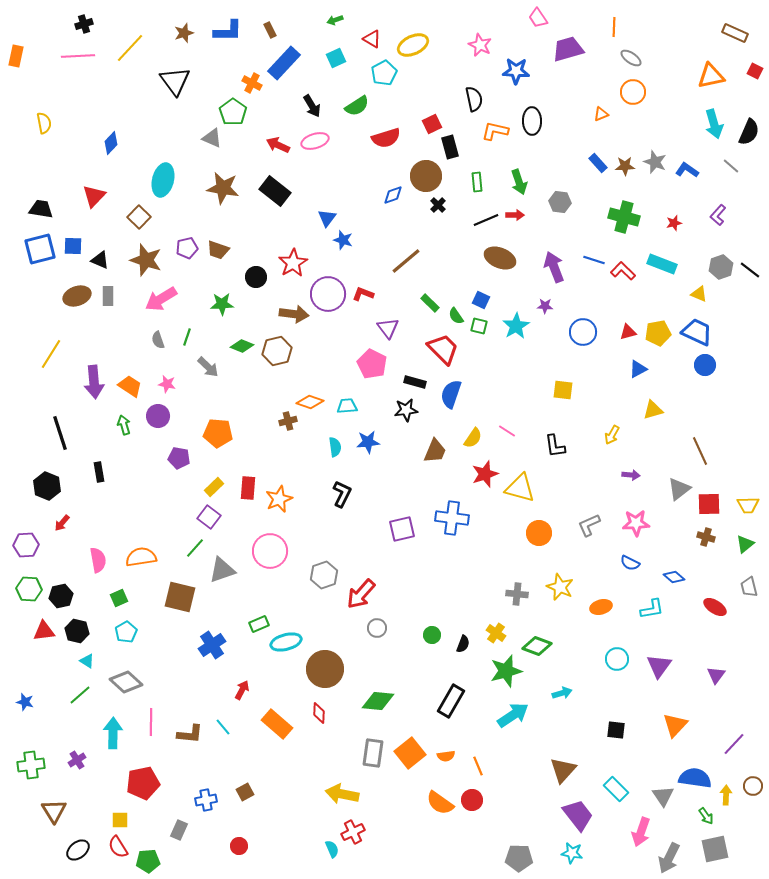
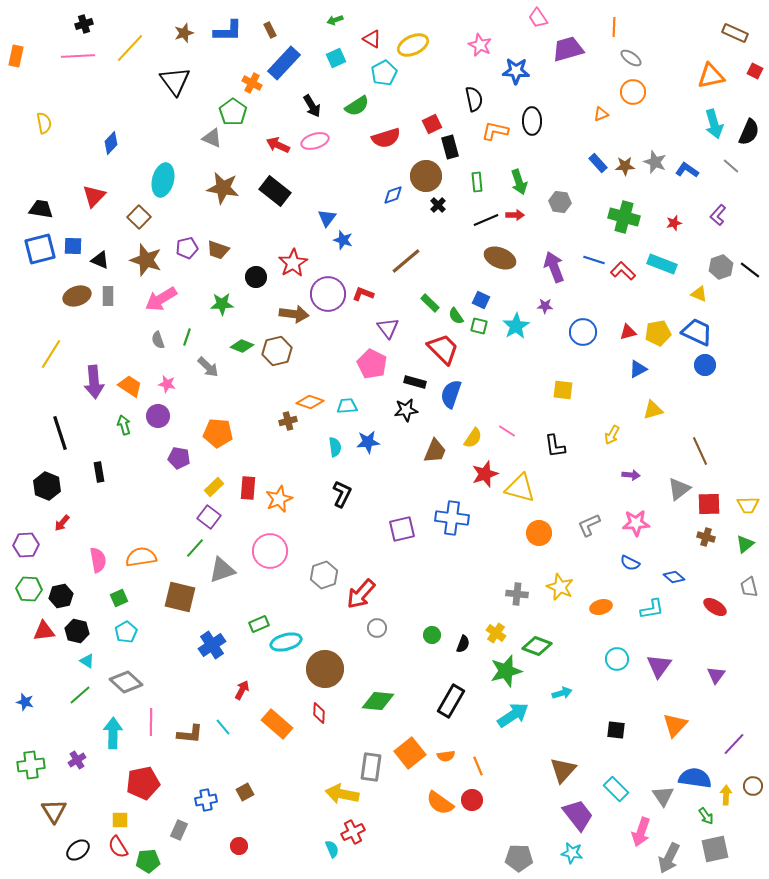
gray rectangle at (373, 753): moved 2 px left, 14 px down
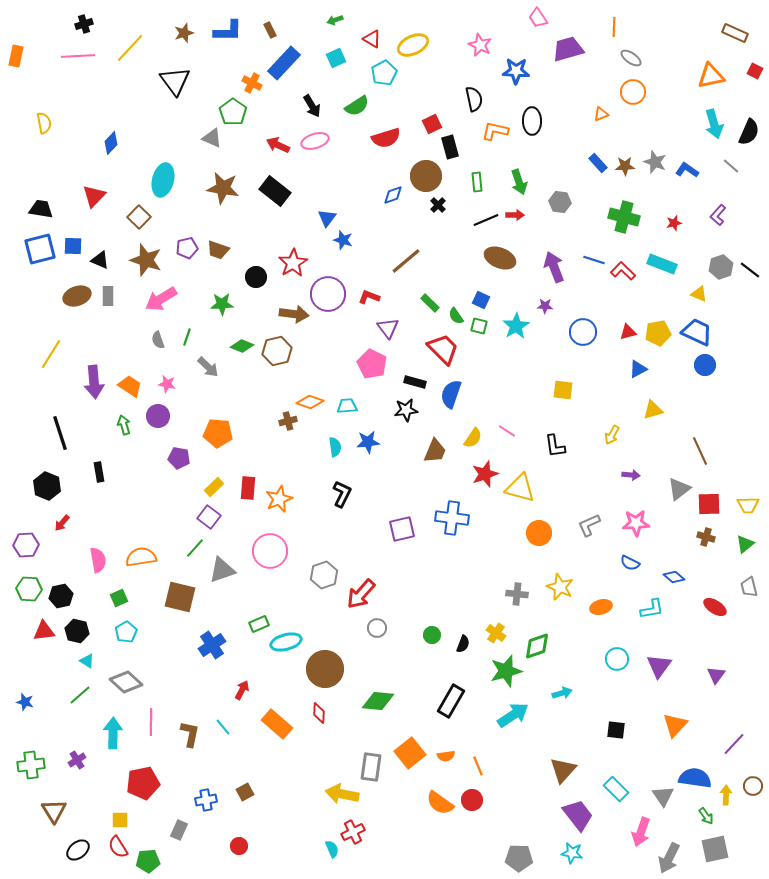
red L-shape at (363, 294): moved 6 px right, 3 px down
green diamond at (537, 646): rotated 40 degrees counterclockwise
brown L-shape at (190, 734): rotated 84 degrees counterclockwise
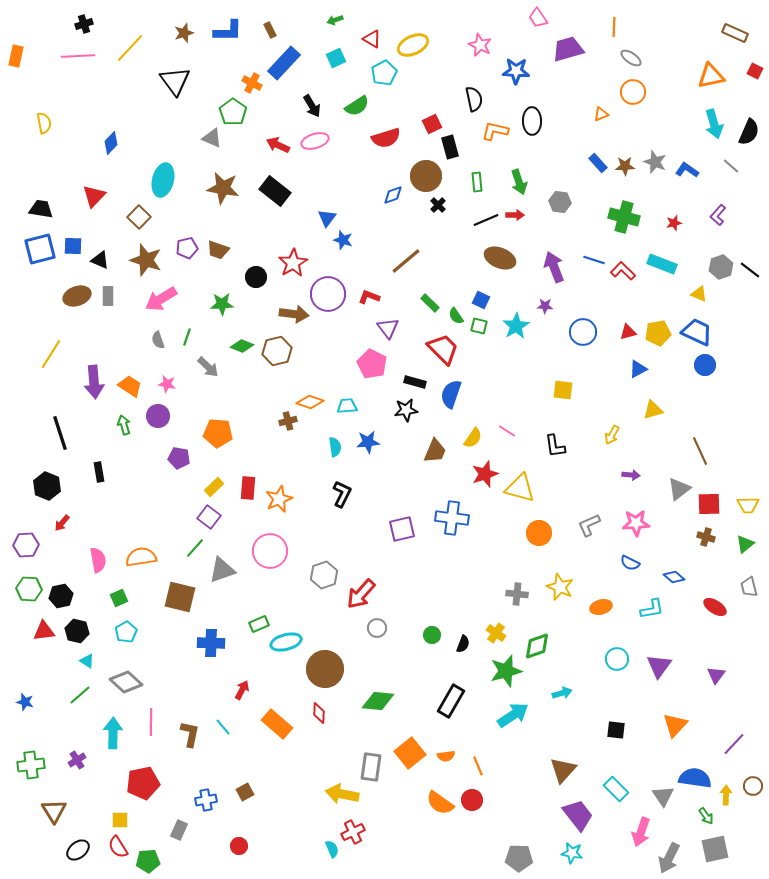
blue cross at (212, 645): moved 1 px left, 2 px up; rotated 36 degrees clockwise
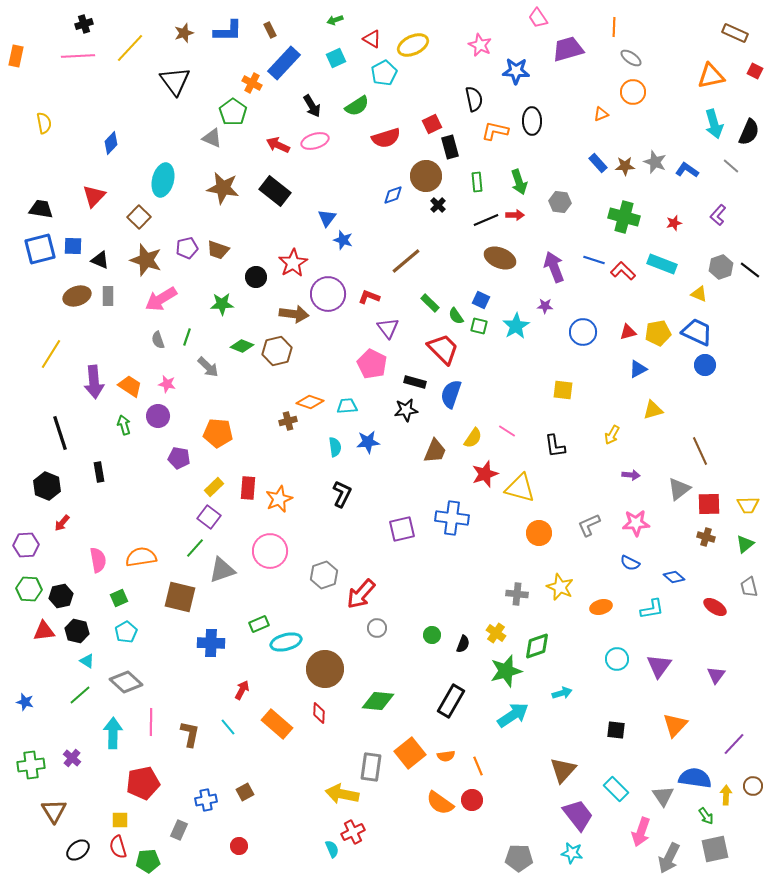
cyan line at (223, 727): moved 5 px right
purple cross at (77, 760): moved 5 px left, 2 px up; rotated 18 degrees counterclockwise
red semicircle at (118, 847): rotated 15 degrees clockwise
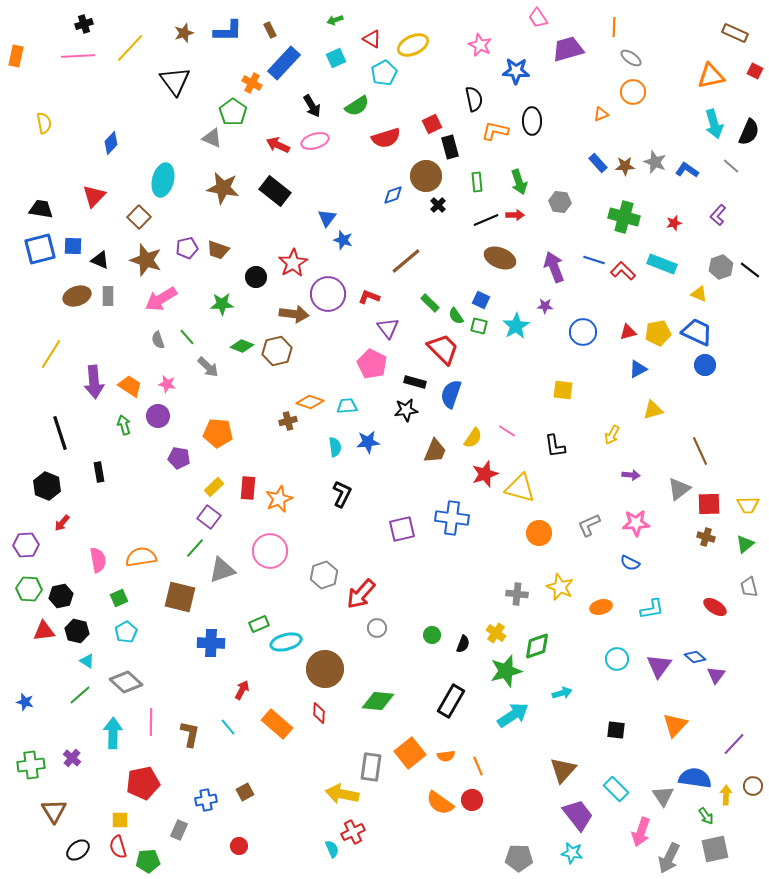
green line at (187, 337): rotated 60 degrees counterclockwise
blue diamond at (674, 577): moved 21 px right, 80 px down
